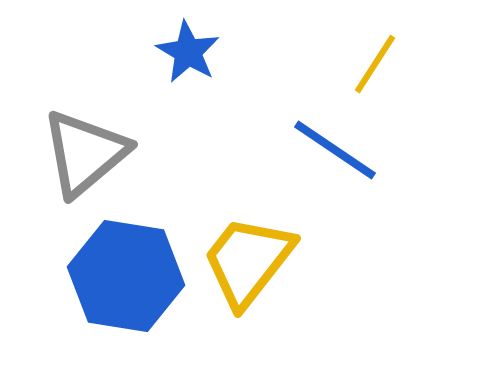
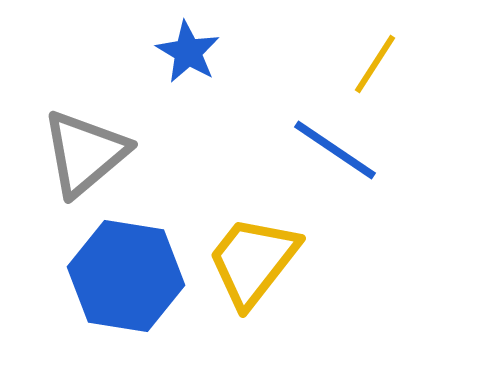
yellow trapezoid: moved 5 px right
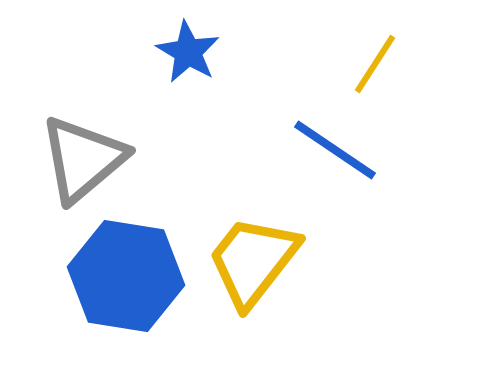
gray triangle: moved 2 px left, 6 px down
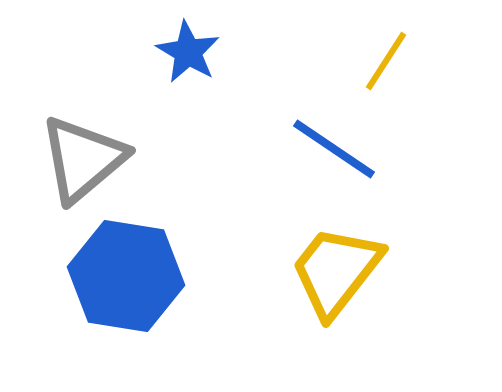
yellow line: moved 11 px right, 3 px up
blue line: moved 1 px left, 1 px up
yellow trapezoid: moved 83 px right, 10 px down
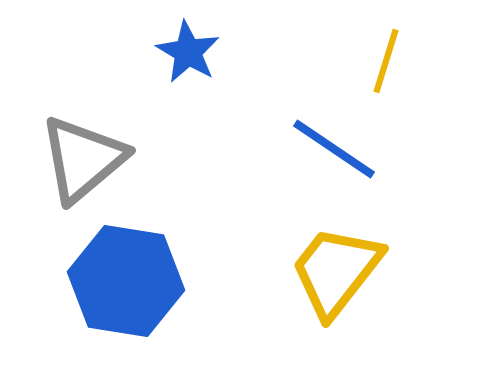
yellow line: rotated 16 degrees counterclockwise
blue hexagon: moved 5 px down
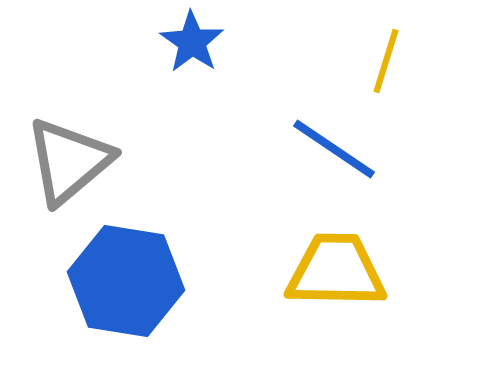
blue star: moved 4 px right, 10 px up; rotated 4 degrees clockwise
gray triangle: moved 14 px left, 2 px down
yellow trapezoid: rotated 53 degrees clockwise
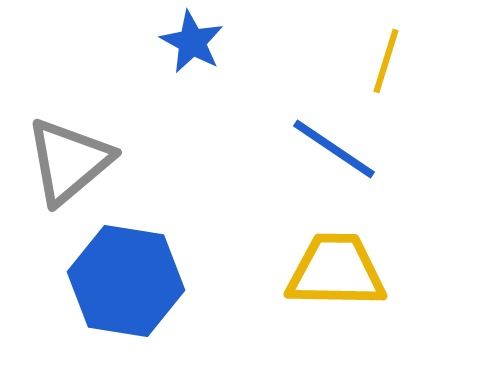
blue star: rotated 6 degrees counterclockwise
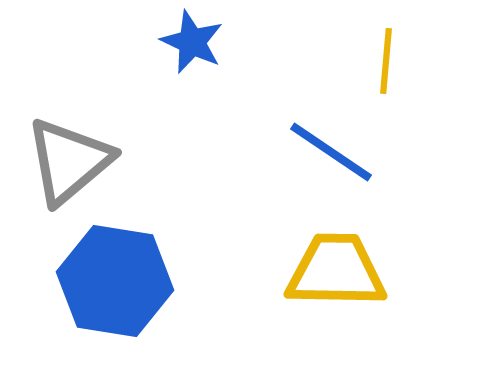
blue star: rotated 4 degrees counterclockwise
yellow line: rotated 12 degrees counterclockwise
blue line: moved 3 px left, 3 px down
blue hexagon: moved 11 px left
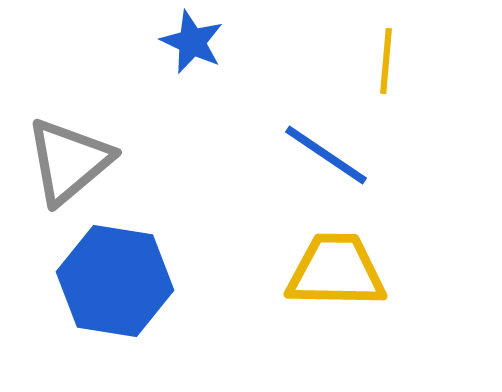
blue line: moved 5 px left, 3 px down
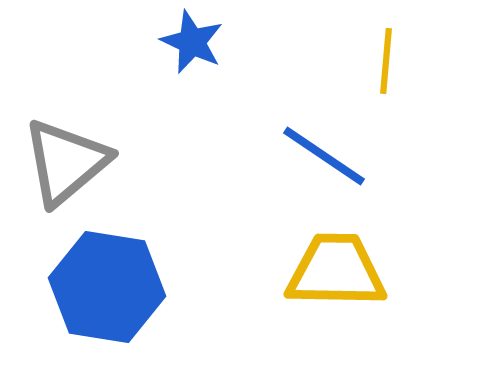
blue line: moved 2 px left, 1 px down
gray triangle: moved 3 px left, 1 px down
blue hexagon: moved 8 px left, 6 px down
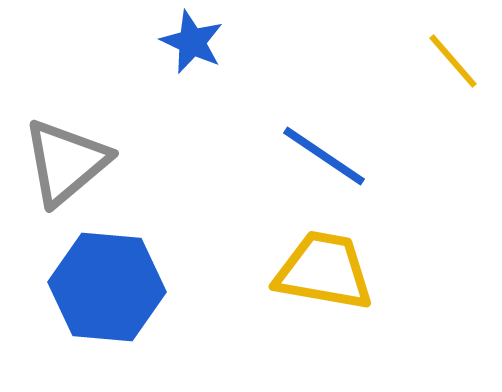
yellow line: moved 67 px right; rotated 46 degrees counterclockwise
yellow trapezoid: moved 12 px left; rotated 9 degrees clockwise
blue hexagon: rotated 4 degrees counterclockwise
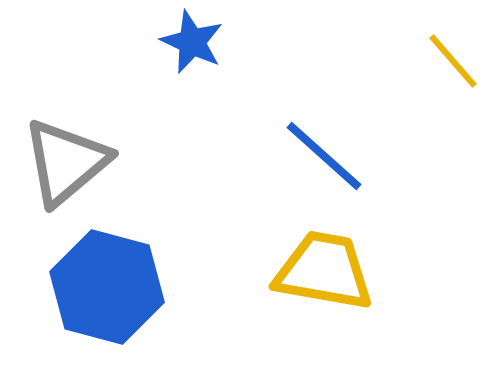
blue line: rotated 8 degrees clockwise
blue hexagon: rotated 10 degrees clockwise
